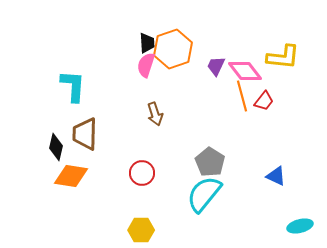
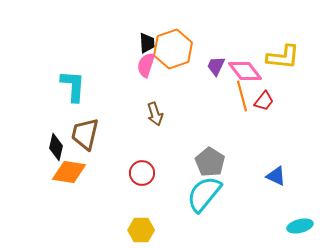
brown trapezoid: rotated 12 degrees clockwise
orange diamond: moved 2 px left, 4 px up
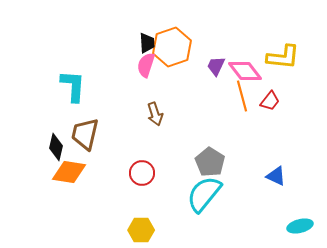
orange hexagon: moved 1 px left, 2 px up
red trapezoid: moved 6 px right
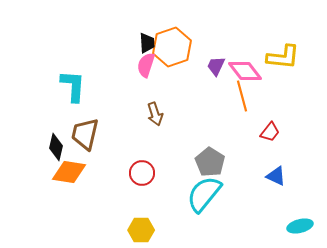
red trapezoid: moved 31 px down
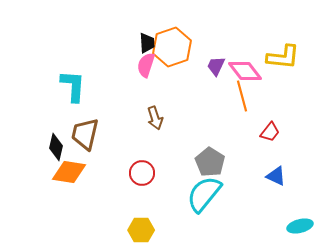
brown arrow: moved 4 px down
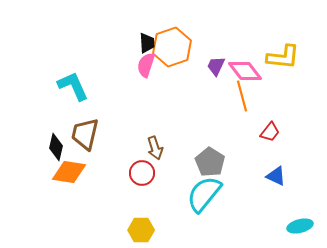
cyan L-shape: rotated 28 degrees counterclockwise
brown arrow: moved 30 px down
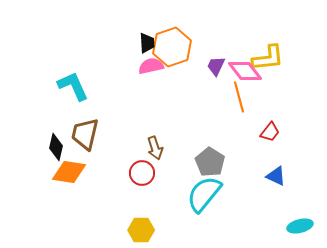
yellow L-shape: moved 15 px left, 1 px down; rotated 12 degrees counterclockwise
pink semicircle: moved 5 px right, 1 px down; rotated 60 degrees clockwise
orange line: moved 3 px left, 1 px down
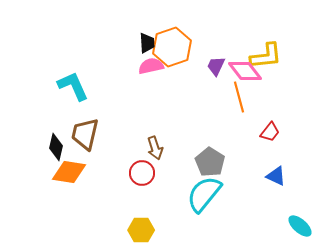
yellow L-shape: moved 2 px left, 2 px up
cyan ellipse: rotated 55 degrees clockwise
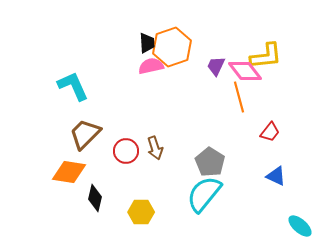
brown trapezoid: rotated 32 degrees clockwise
black diamond: moved 39 px right, 51 px down
red circle: moved 16 px left, 22 px up
yellow hexagon: moved 18 px up
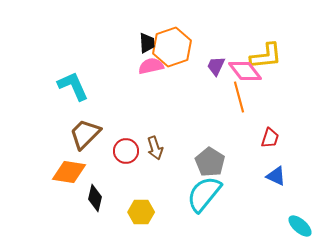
red trapezoid: moved 6 px down; rotated 20 degrees counterclockwise
